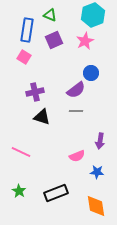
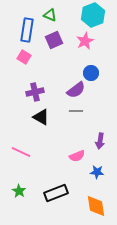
black triangle: moved 1 px left; rotated 12 degrees clockwise
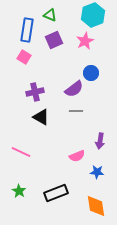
purple semicircle: moved 2 px left, 1 px up
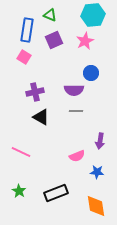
cyan hexagon: rotated 15 degrees clockwise
purple semicircle: moved 1 px down; rotated 36 degrees clockwise
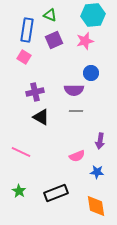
pink star: rotated 12 degrees clockwise
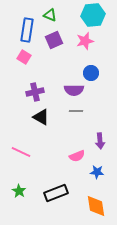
purple arrow: rotated 14 degrees counterclockwise
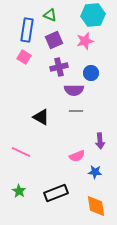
purple cross: moved 24 px right, 25 px up
blue star: moved 2 px left
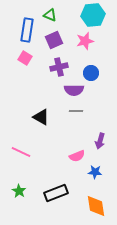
pink square: moved 1 px right, 1 px down
purple arrow: rotated 21 degrees clockwise
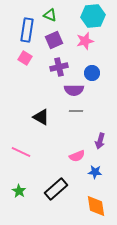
cyan hexagon: moved 1 px down
blue circle: moved 1 px right
black rectangle: moved 4 px up; rotated 20 degrees counterclockwise
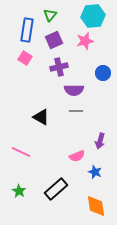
green triangle: rotated 48 degrees clockwise
blue circle: moved 11 px right
blue star: rotated 16 degrees clockwise
